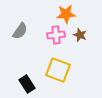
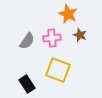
orange star: moved 2 px right; rotated 30 degrees clockwise
gray semicircle: moved 7 px right, 10 px down
pink cross: moved 4 px left, 3 px down
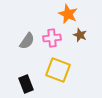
black rectangle: moved 1 px left; rotated 12 degrees clockwise
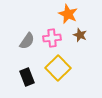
yellow square: moved 2 px up; rotated 25 degrees clockwise
black rectangle: moved 1 px right, 7 px up
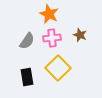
orange star: moved 19 px left
black rectangle: rotated 12 degrees clockwise
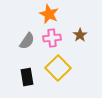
brown star: rotated 16 degrees clockwise
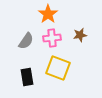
orange star: moved 1 px left; rotated 12 degrees clockwise
brown star: rotated 24 degrees clockwise
gray semicircle: moved 1 px left
yellow square: rotated 25 degrees counterclockwise
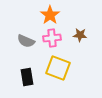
orange star: moved 2 px right, 1 px down
brown star: rotated 16 degrees clockwise
gray semicircle: rotated 78 degrees clockwise
